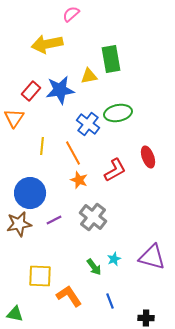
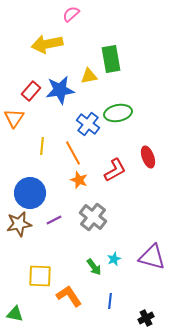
blue line: rotated 28 degrees clockwise
black cross: rotated 28 degrees counterclockwise
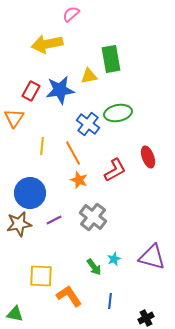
red rectangle: rotated 12 degrees counterclockwise
yellow square: moved 1 px right
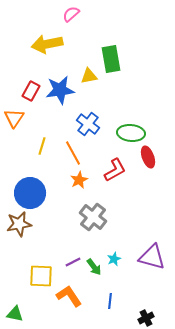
green ellipse: moved 13 px right, 20 px down; rotated 16 degrees clockwise
yellow line: rotated 12 degrees clockwise
orange star: rotated 24 degrees clockwise
purple line: moved 19 px right, 42 px down
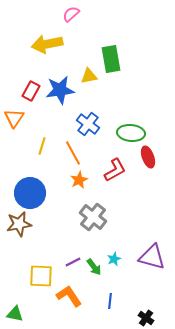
black cross: rotated 28 degrees counterclockwise
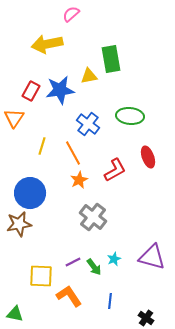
green ellipse: moved 1 px left, 17 px up
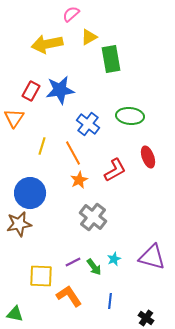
yellow triangle: moved 39 px up; rotated 18 degrees counterclockwise
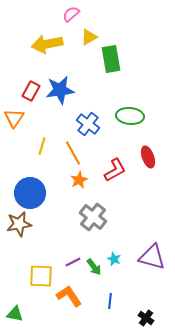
cyan star: rotated 24 degrees counterclockwise
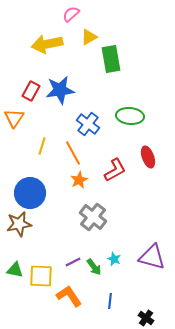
green triangle: moved 44 px up
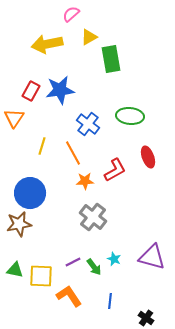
orange star: moved 6 px right, 1 px down; rotated 24 degrees clockwise
